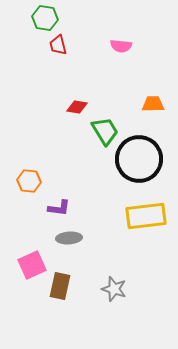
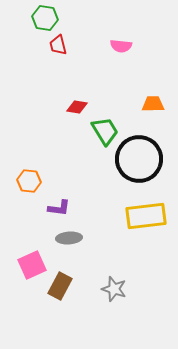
brown rectangle: rotated 16 degrees clockwise
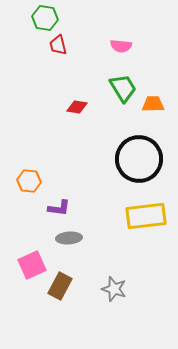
green trapezoid: moved 18 px right, 43 px up
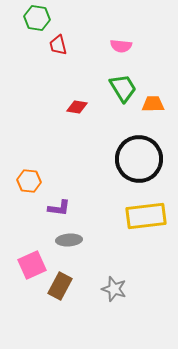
green hexagon: moved 8 px left
gray ellipse: moved 2 px down
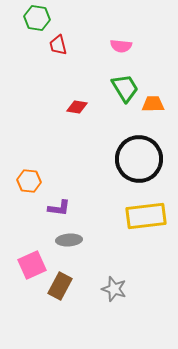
green trapezoid: moved 2 px right
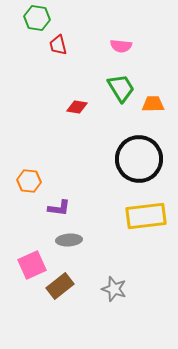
green trapezoid: moved 4 px left
brown rectangle: rotated 24 degrees clockwise
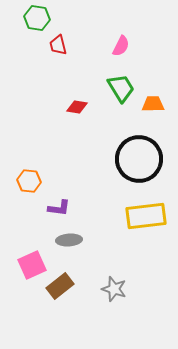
pink semicircle: rotated 70 degrees counterclockwise
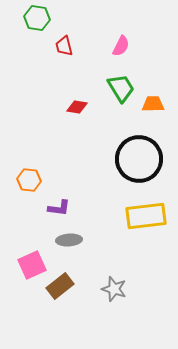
red trapezoid: moved 6 px right, 1 px down
orange hexagon: moved 1 px up
